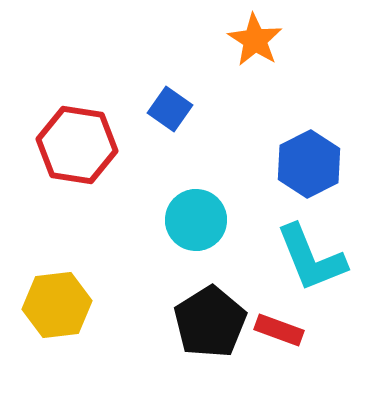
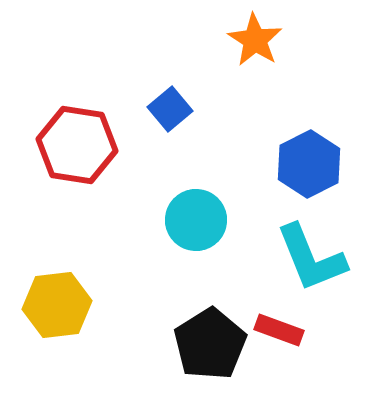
blue square: rotated 15 degrees clockwise
black pentagon: moved 22 px down
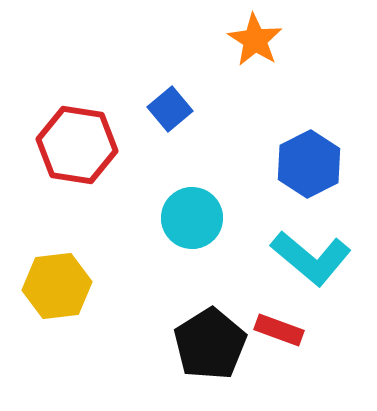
cyan circle: moved 4 px left, 2 px up
cyan L-shape: rotated 28 degrees counterclockwise
yellow hexagon: moved 19 px up
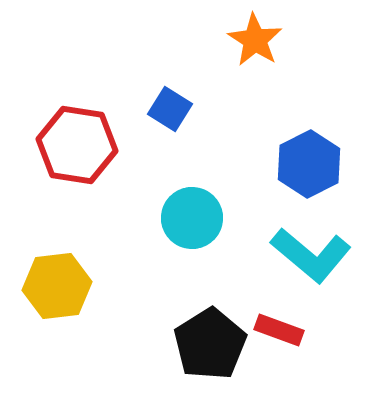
blue square: rotated 18 degrees counterclockwise
cyan L-shape: moved 3 px up
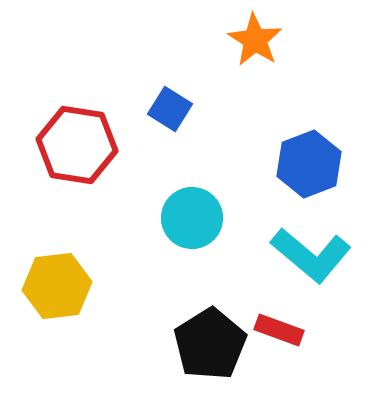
blue hexagon: rotated 6 degrees clockwise
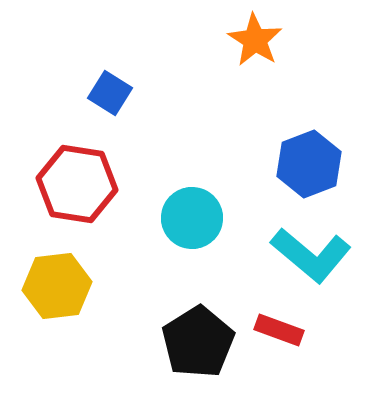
blue square: moved 60 px left, 16 px up
red hexagon: moved 39 px down
black pentagon: moved 12 px left, 2 px up
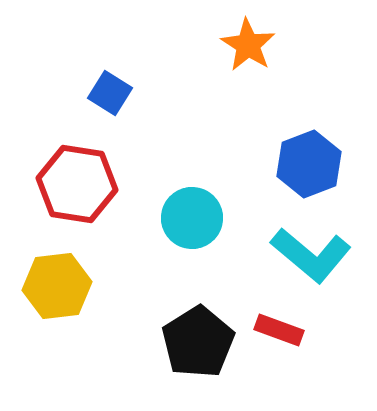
orange star: moved 7 px left, 5 px down
